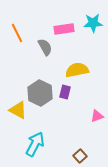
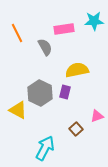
cyan star: moved 1 px right, 2 px up
cyan arrow: moved 10 px right, 4 px down
brown square: moved 4 px left, 27 px up
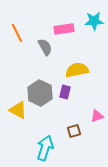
brown square: moved 2 px left, 2 px down; rotated 24 degrees clockwise
cyan arrow: rotated 10 degrees counterclockwise
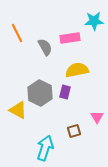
pink rectangle: moved 6 px right, 9 px down
pink triangle: moved 1 px down; rotated 40 degrees counterclockwise
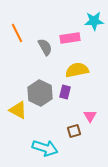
pink triangle: moved 7 px left, 1 px up
cyan arrow: rotated 90 degrees clockwise
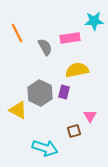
purple rectangle: moved 1 px left
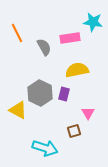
cyan star: moved 1 px left, 1 px down; rotated 12 degrees clockwise
gray semicircle: moved 1 px left
purple rectangle: moved 2 px down
pink triangle: moved 2 px left, 3 px up
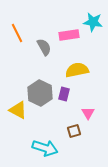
pink rectangle: moved 1 px left, 3 px up
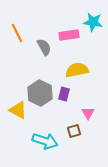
cyan arrow: moved 7 px up
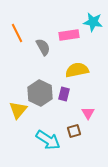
gray semicircle: moved 1 px left
yellow triangle: rotated 42 degrees clockwise
cyan arrow: moved 3 px right, 1 px up; rotated 15 degrees clockwise
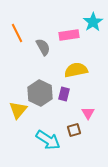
cyan star: rotated 30 degrees clockwise
yellow semicircle: moved 1 px left
brown square: moved 1 px up
